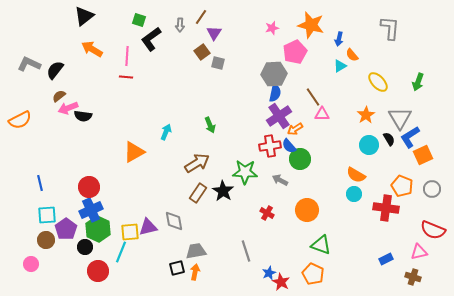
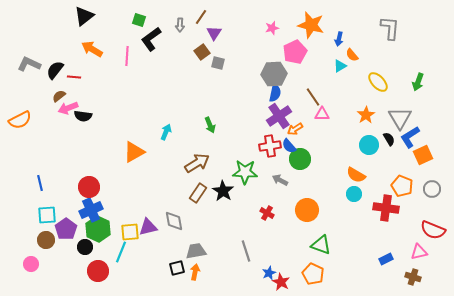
red line at (126, 77): moved 52 px left
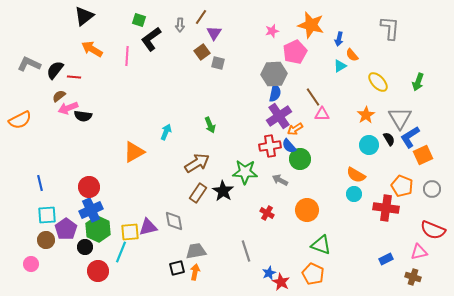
pink star at (272, 28): moved 3 px down
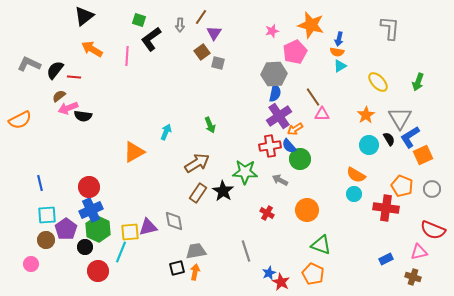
orange semicircle at (352, 55): moved 15 px left, 3 px up; rotated 40 degrees counterclockwise
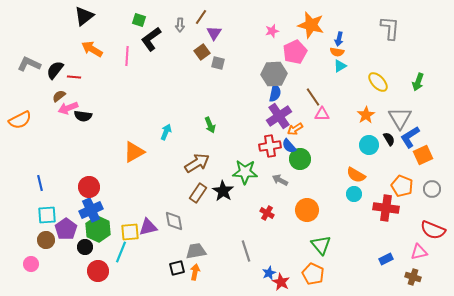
green triangle at (321, 245): rotated 30 degrees clockwise
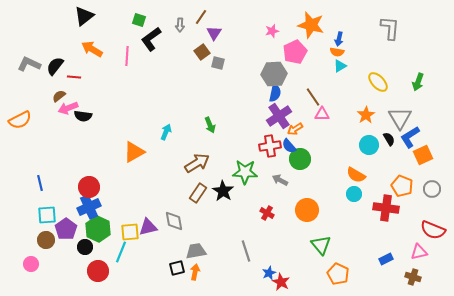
black semicircle at (55, 70): moved 4 px up
blue cross at (91, 210): moved 2 px left, 3 px up
orange pentagon at (313, 274): moved 25 px right
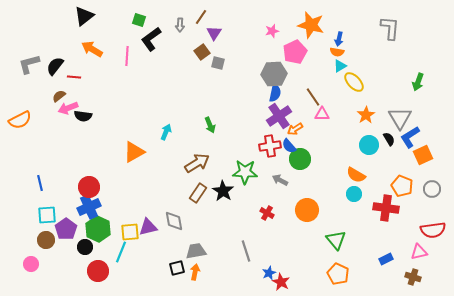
gray L-shape at (29, 64): rotated 40 degrees counterclockwise
yellow ellipse at (378, 82): moved 24 px left
red semicircle at (433, 230): rotated 30 degrees counterclockwise
green triangle at (321, 245): moved 15 px right, 5 px up
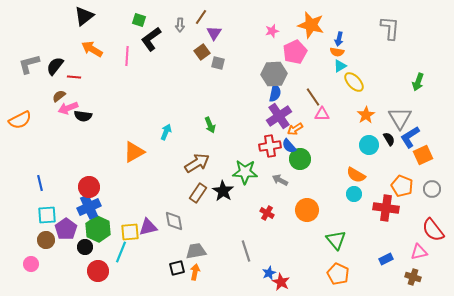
red semicircle at (433, 230): rotated 60 degrees clockwise
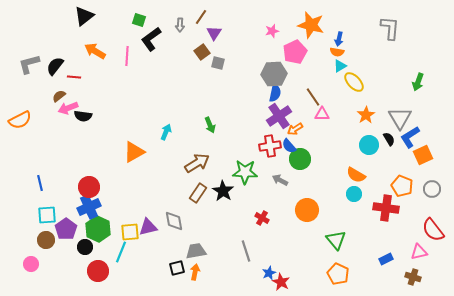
orange arrow at (92, 49): moved 3 px right, 2 px down
red cross at (267, 213): moved 5 px left, 5 px down
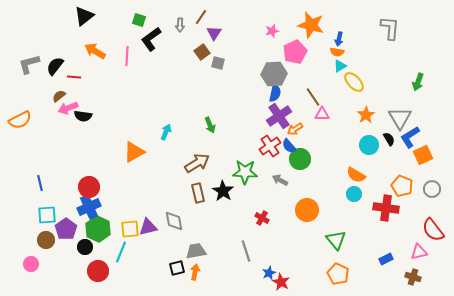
red cross at (270, 146): rotated 25 degrees counterclockwise
brown rectangle at (198, 193): rotated 48 degrees counterclockwise
yellow square at (130, 232): moved 3 px up
